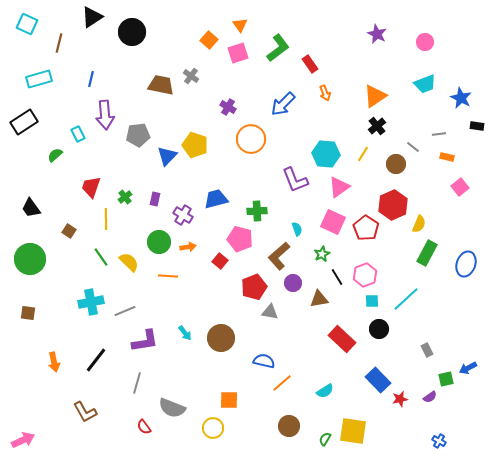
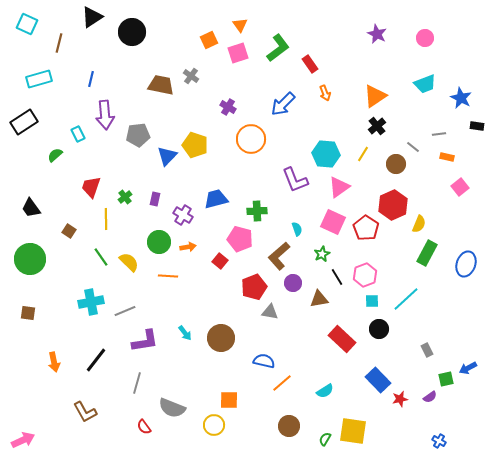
orange square at (209, 40): rotated 24 degrees clockwise
pink circle at (425, 42): moved 4 px up
yellow circle at (213, 428): moved 1 px right, 3 px up
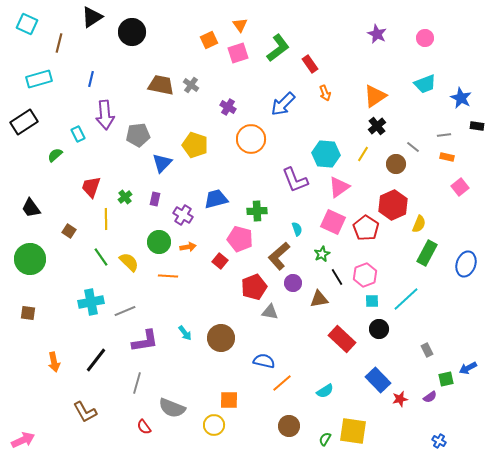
gray cross at (191, 76): moved 9 px down
gray line at (439, 134): moved 5 px right, 1 px down
blue triangle at (167, 156): moved 5 px left, 7 px down
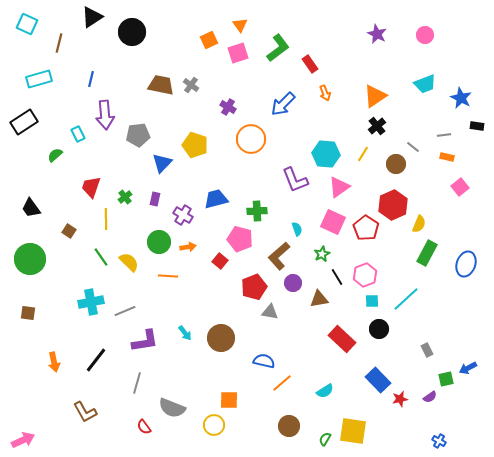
pink circle at (425, 38): moved 3 px up
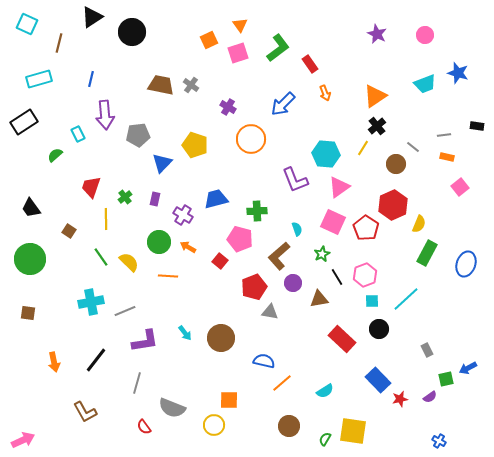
blue star at (461, 98): moved 3 px left, 25 px up; rotated 10 degrees counterclockwise
yellow line at (363, 154): moved 6 px up
orange arrow at (188, 247): rotated 140 degrees counterclockwise
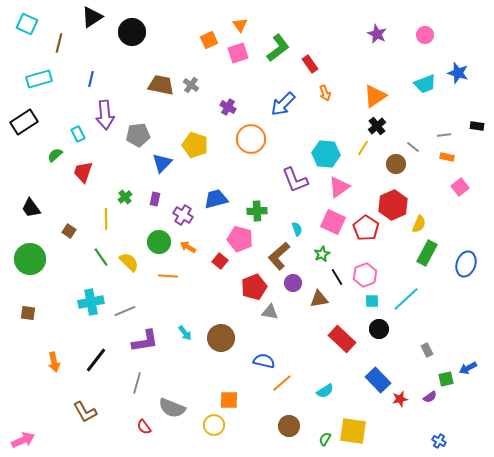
red trapezoid at (91, 187): moved 8 px left, 15 px up
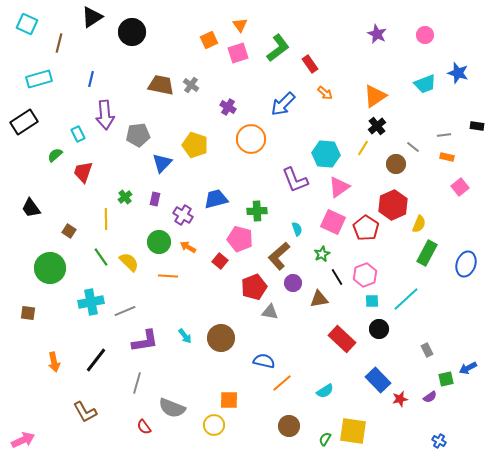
orange arrow at (325, 93): rotated 28 degrees counterclockwise
green circle at (30, 259): moved 20 px right, 9 px down
cyan arrow at (185, 333): moved 3 px down
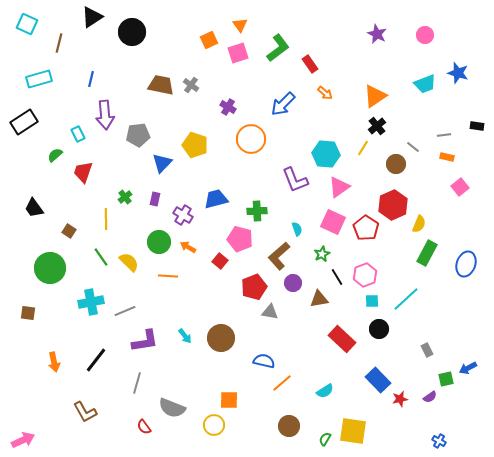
black trapezoid at (31, 208): moved 3 px right
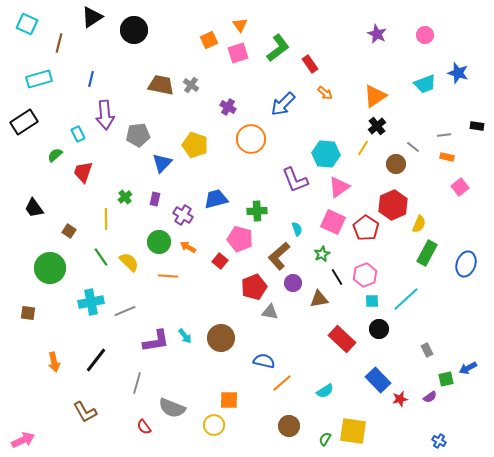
black circle at (132, 32): moved 2 px right, 2 px up
purple L-shape at (145, 341): moved 11 px right
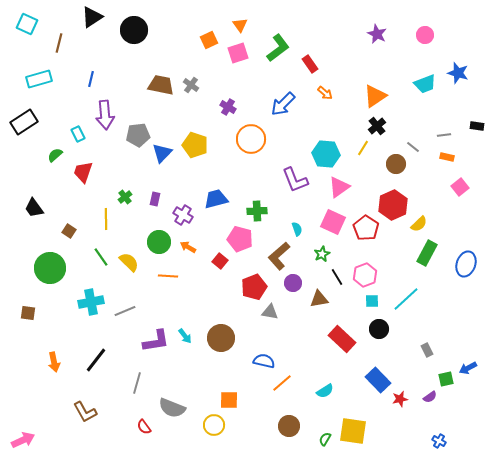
blue triangle at (162, 163): moved 10 px up
yellow semicircle at (419, 224): rotated 24 degrees clockwise
